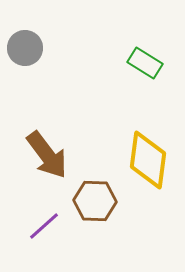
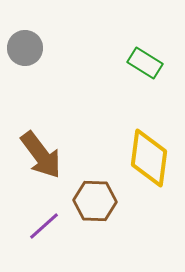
brown arrow: moved 6 px left
yellow diamond: moved 1 px right, 2 px up
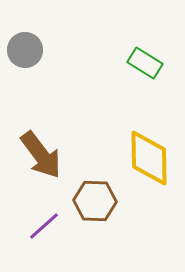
gray circle: moved 2 px down
yellow diamond: rotated 8 degrees counterclockwise
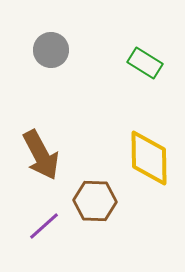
gray circle: moved 26 px right
brown arrow: rotated 9 degrees clockwise
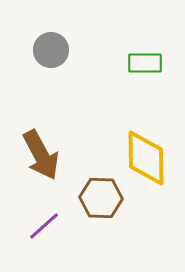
green rectangle: rotated 32 degrees counterclockwise
yellow diamond: moved 3 px left
brown hexagon: moved 6 px right, 3 px up
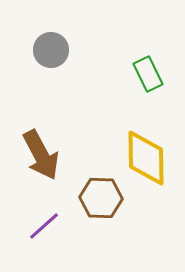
green rectangle: moved 3 px right, 11 px down; rotated 64 degrees clockwise
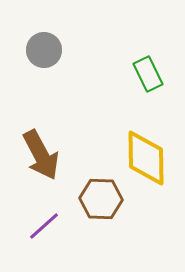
gray circle: moved 7 px left
brown hexagon: moved 1 px down
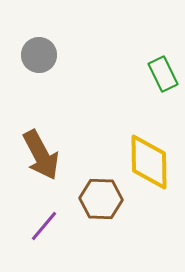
gray circle: moved 5 px left, 5 px down
green rectangle: moved 15 px right
yellow diamond: moved 3 px right, 4 px down
purple line: rotated 8 degrees counterclockwise
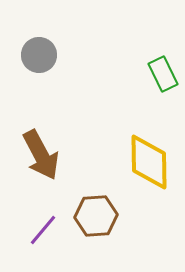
brown hexagon: moved 5 px left, 17 px down; rotated 6 degrees counterclockwise
purple line: moved 1 px left, 4 px down
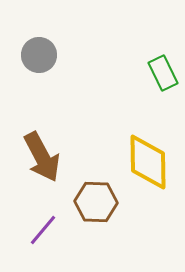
green rectangle: moved 1 px up
brown arrow: moved 1 px right, 2 px down
yellow diamond: moved 1 px left
brown hexagon: moved 14 px up; rotated 6 degrees clockwise
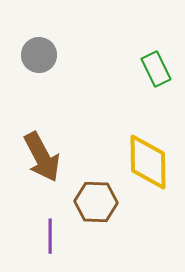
green rectangle: moved 7 px left, 4 px up
purple line: moved 7 px right, 6 px down; rotated 40 degrees counterclockwise
